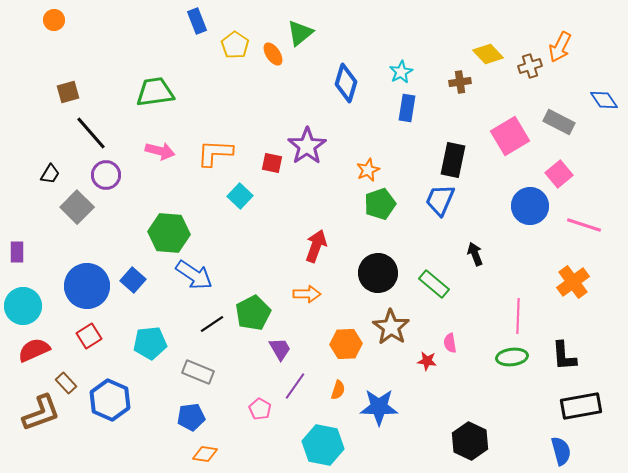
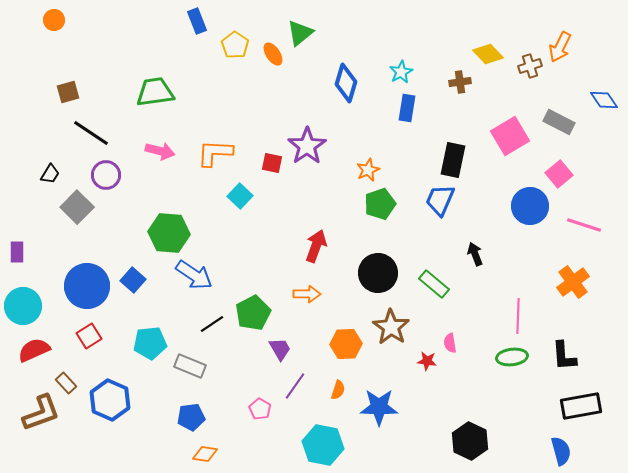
black line at (91, 133): rotated 15 degrees counterclockwise
gray rectangle at (198, 372): moved 8 px left, 6 px up
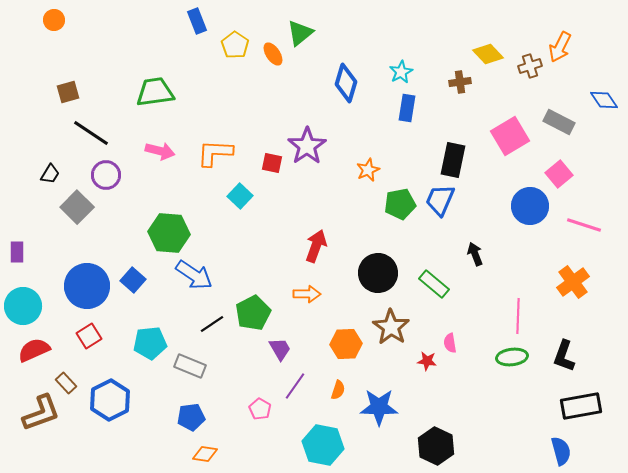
green pentagon at (380, 204): moved 20 px right; rotated 8 degrees clockwise
black L-shape at (564, 356): rotated 24 degrees clockwise
blue hexagon at (110, 400): rotated 9 degrees clockwise
black hexagon at (470, 441): moved 34 px left, 5 px down
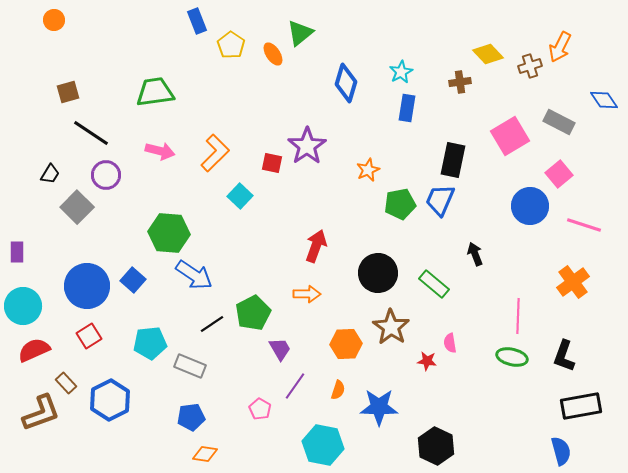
yellow pentagon at (235, 45): moved 4 px left
orange L-shape at (215, 153): rotated 132 degrees clockwise
green ellipse at (512, 357): rotated 20 degrees clockwise
